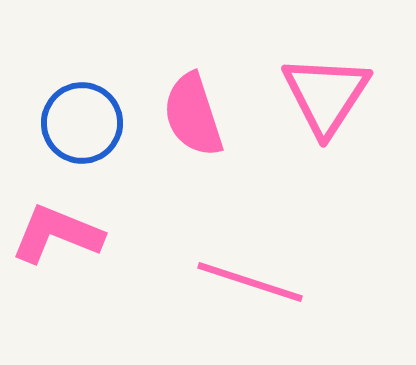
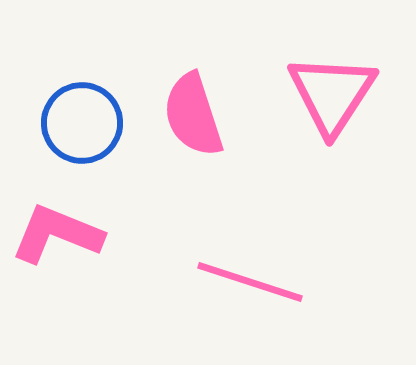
pink triangle: moved 6 px right, 1 px up
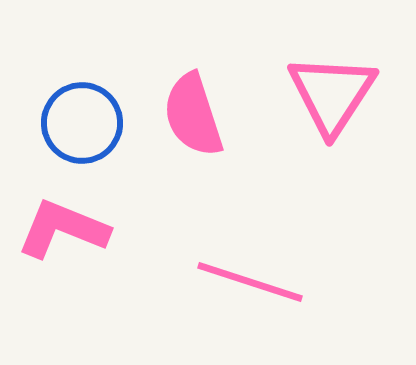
pink L-shape: moved 6 px right, 5 px up
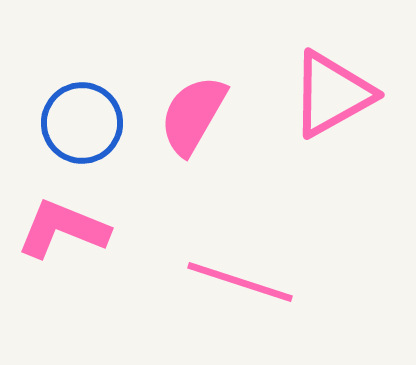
pink triangle: rotated 28 degrees clockwise
pink semicircle: rotated 48 degrees clockwise
pink line: moved 10 px left
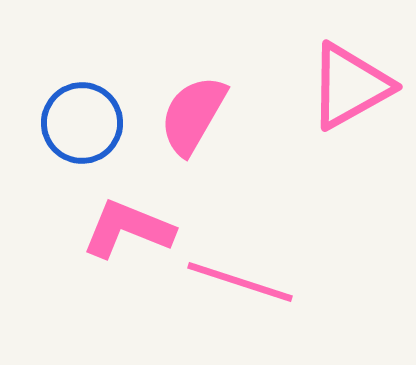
pink triangle: moved 18 px right, 8 px up
pink L-shape: moved 65 px right
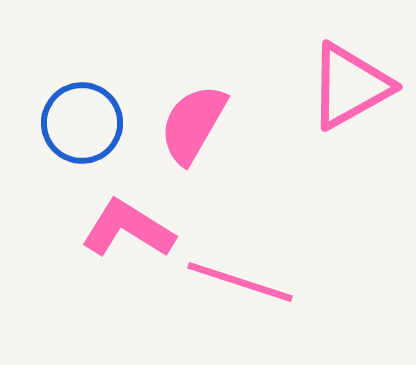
pink semicircle: moved 9 px down
pink L-shape: rotated 10 degrees clockwise
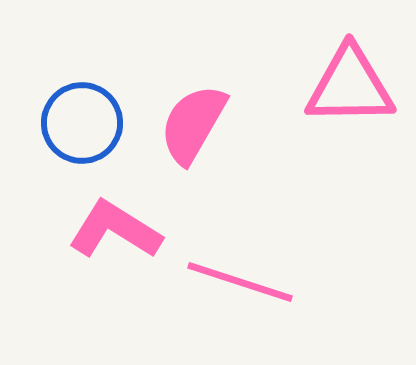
pink triangle: rotated 28 degrees clockwise
pink L-shape: moved 13 px left, 1 px down
